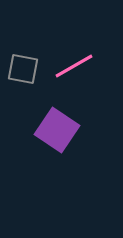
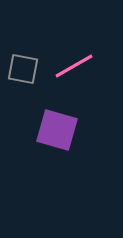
purple square: rotated 18 degrees counterclockwise
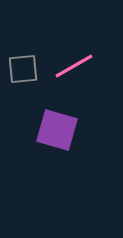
gray square: rotated 16 degrees counterclockwise
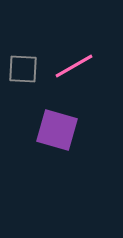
gray square: rotated 8 degrees clockwise
